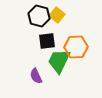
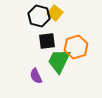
yellow square: moved 2 px left, 2 px up
orange hexagon: rotated 15 degrees counterclockwise
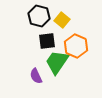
yellow square: moved 7 px right, 7 px down
orange hexagon: moved 1 px up; rotated 20 degrees counterclockwise
green trapezoid: moved 2 px left, 1 px down; rotated 8 degrees clockwise
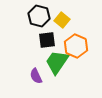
black square: moved 1 px up
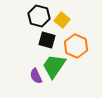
black square: rotated 24 degrees clockwise
green trapezoid: moved 3 px left, 4 px down
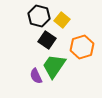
black square: rotated 18 degrees clockwise
orange hexagon: moved 6 px right, 1 px down; rotated 20 degrees clockwise
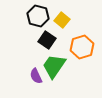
black hexagon: moved 1 px left
